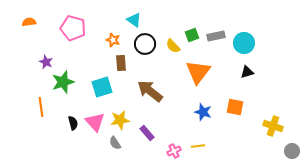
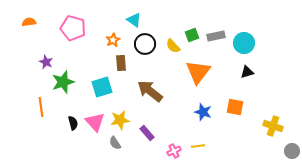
orange star: rotated 24 degrees clockwise
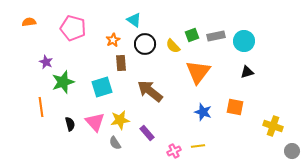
cyan circle: moved 2 px up
black semicircle: moved 3 px left, 1 px down
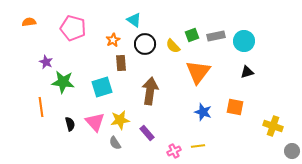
green star: rotated 25 degrees clockwise
brown arrow: rotated 60 degrees clockwise
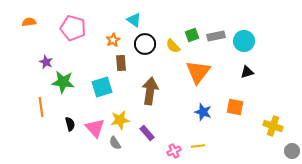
pink triangle: moved 6 px down
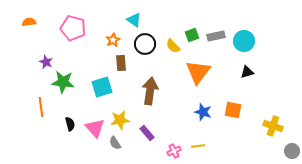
orange square: moved 2 px left, 3 px down
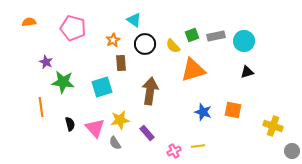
orange triangle: moved 5 px left, 2 px up; rotated 36 degrees clockwise
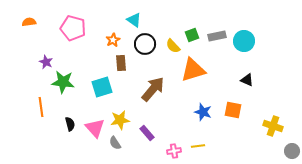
gray rectangle: moved 1 px right
black triangle: moved 8 px down; rotated 40 degrees clockwise
brown arrow: moved 3 px right, 2 px up; rotated 32 degrees clockwise
pink cross: rotated 16 degrees clockwise
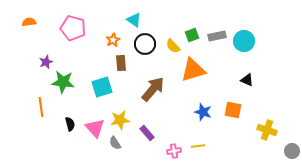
purple star: rotated 24 degrees clockwise
yellow cross: moved 6 px left, 4 px down
